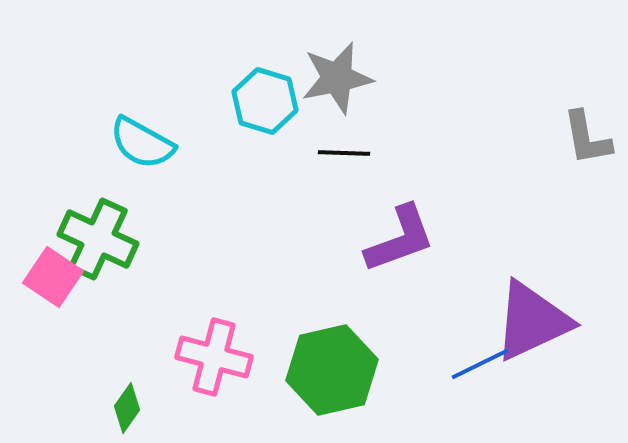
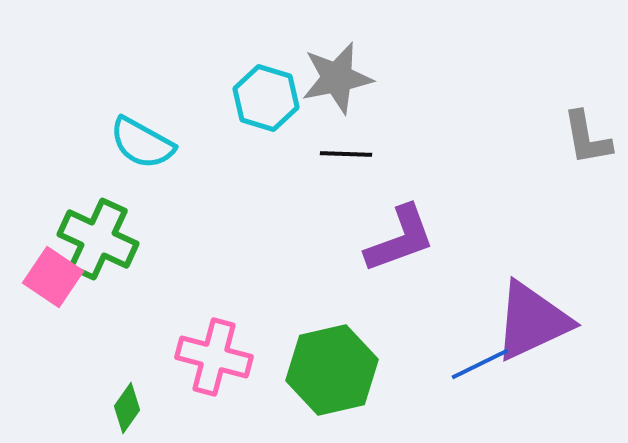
cyan hexagon: moved 1 px right, 3 px up
black line: moved 2 px right, 1 px down
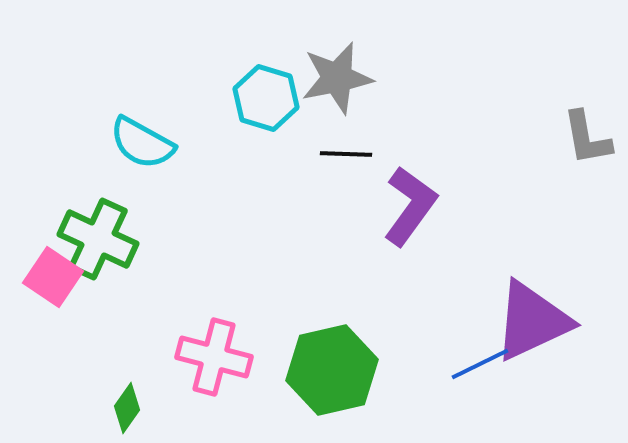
purple L-shape: moved 10 px right, 33 px up; rotated 34 degrees counterclockwise
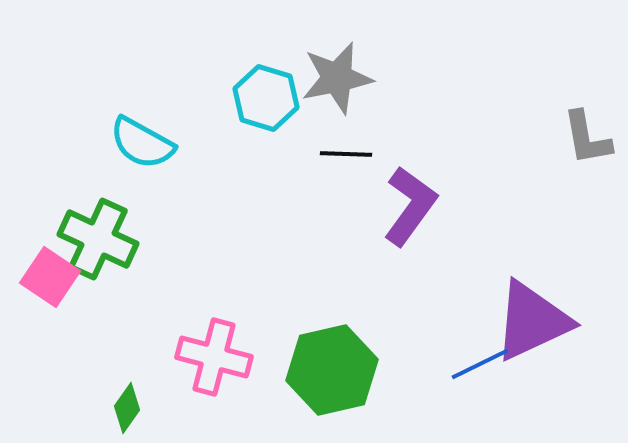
pink square: moved 3 px left
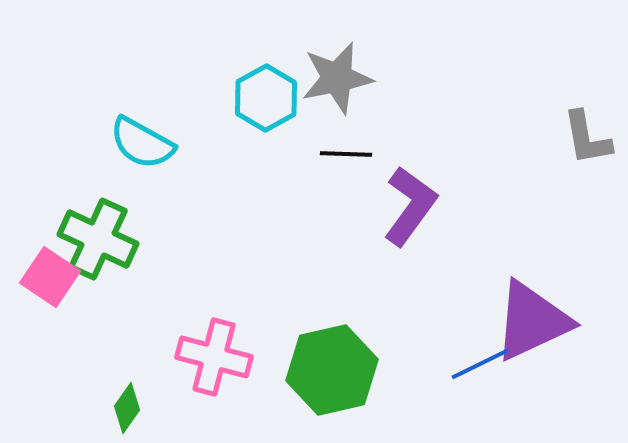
cyan hexagon: rotated 14 degrees clockwise
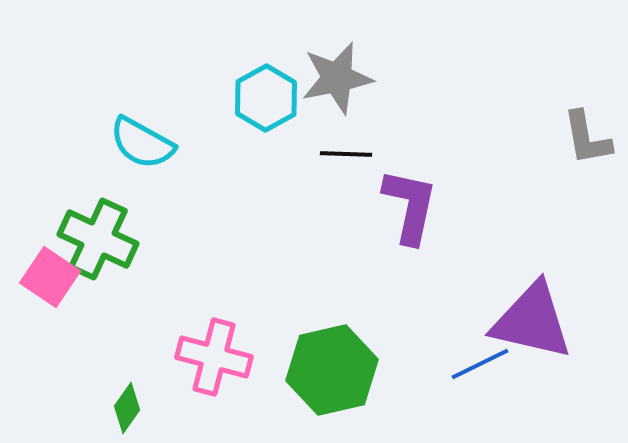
purple L-shape: rotated 24 degrees counterclockwise
purple triangle: rotated 38 degrees clockwise
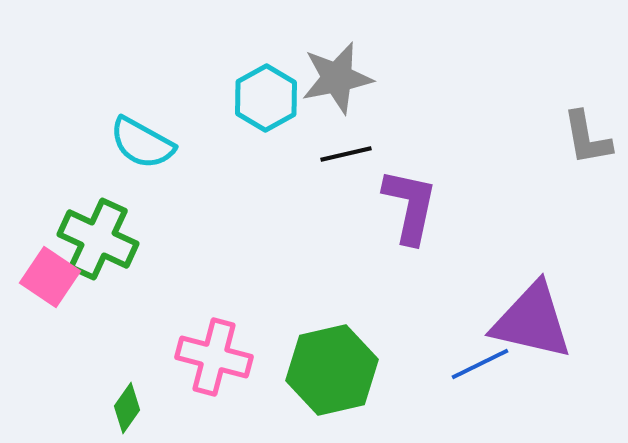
black line: rotated 15 degrees counterclockwise
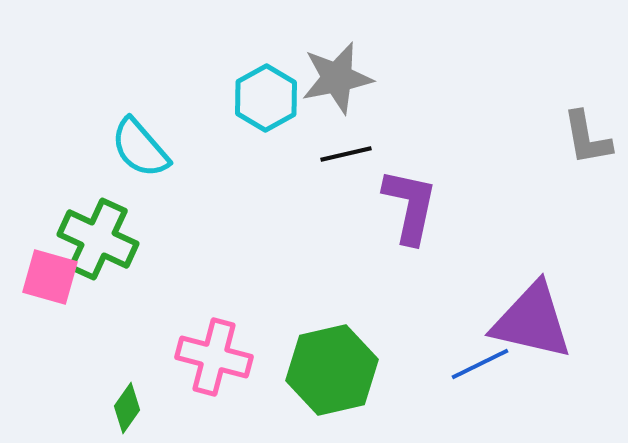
cyan semicircle: moved 2 px left, 5 px down; rotated 20 degrees clockwise
pink square: rotated 18 degrees counterclockwise
